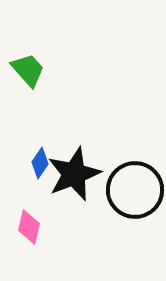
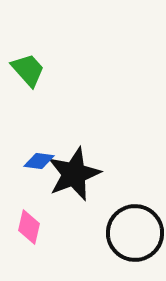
blue diamond: moved 1 px left, 2 px up; rotated 64 degrees clockwise
black circle: moved 43 px down
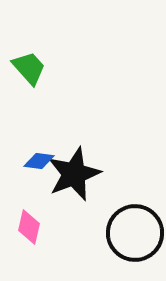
green trapezoid: moved 1 px right, 2 px up
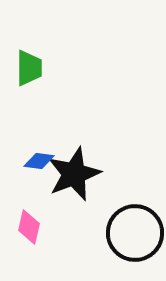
green trapezoid: rotated 42 degrees clockwise
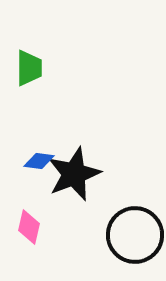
black circle: moved 2 px down
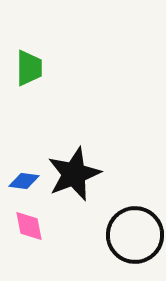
blue diamond: moved 15 px left, 20 px down
pink diamond: moved 1 px up; rotated 24 degrees counterclockwise
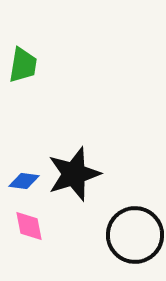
green trapezoid: moved 6 px left, 3 px up; rotated 9 degrees clockwise
black star: rotated 4 degrees clockwise
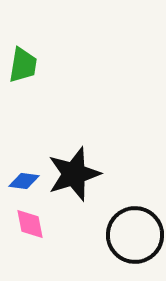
pink diamond: moved 1 px right, 2 px up
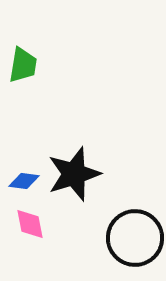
black circle: moved 3 px down
